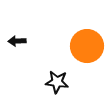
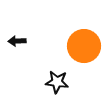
orange circle: moved 3 px left
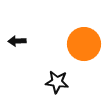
orange circle: moved 2 px up
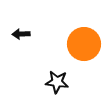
black arrow: moved 4 px right, 7 px up
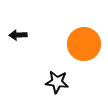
black arrow: moved 3 px left, 1 px down
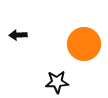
black star: rotated 10 degrees counterclockwise
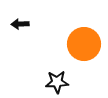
black arrow: moved 2 px right, 11 px up
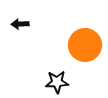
orange circle: moved 1 px right, 1 px down
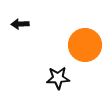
black star: moved 1 px right, 4 px up
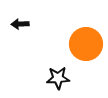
orange circle: moved 1 px right, 1 px up
